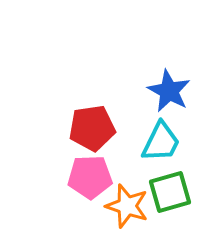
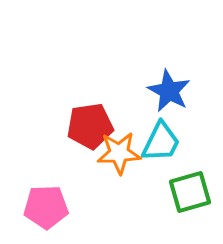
red pentagon: moved 2 px left, 2 px up
pink pentagon: moved 44 px left, 30 px down
green square: moved 20 px right
orange star: moved 8 px left, 53 px up; rotated 21 degrees counterclockwise
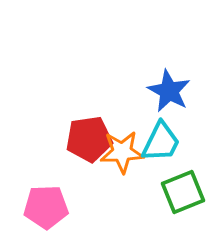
red pentagon: moved 1 px left, 13 px down
orange star: moved 3 px right, 1 px up
green square: moved 7 px left; rotated 6 degrees counterclockwise
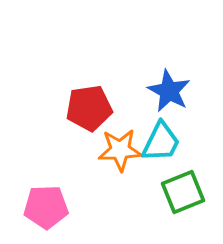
red pentagon: moved 31 px up
orange star: moved 2 px left, 2 px up
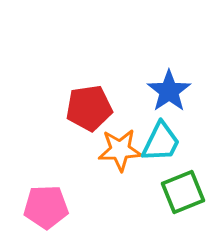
blue star: rotated 9 degrees clockwise
